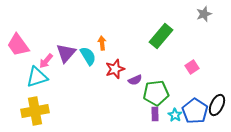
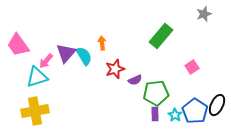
cyan semicircle: moved 4 px left
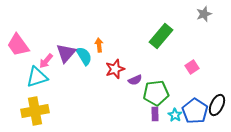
orange arrow: moved 3 px left, 2 px down
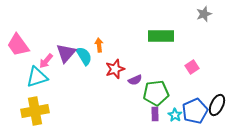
green rectangle: rotated 50 degrees clockwise
blue pentagon: rotated 15 degrees clockwise
